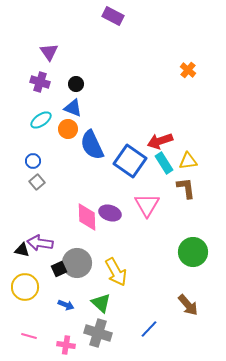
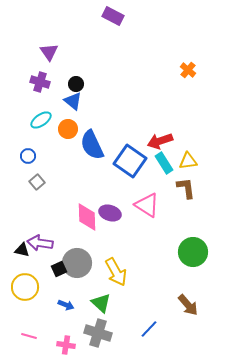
blue triangle: moved 7 px up; rotated 18 degrees clockwise
blue circle: moved 5 px left, 5 px up
pink triangle: rotated 28 degrees counterclockwise
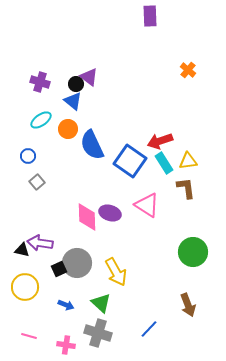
purple rectangle: moved 37 px right; rotated 60 degrees clockwise
purple triangle: moved 40 px right, 25 px down; rotated 18 degrees counterclockwise
brown arrow: rotated 20 degrees clockwise
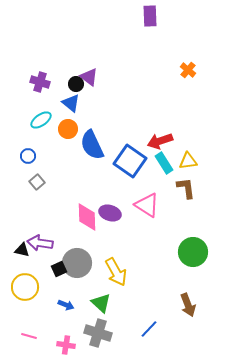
blue triangle: moved 2 px left, 2 px down
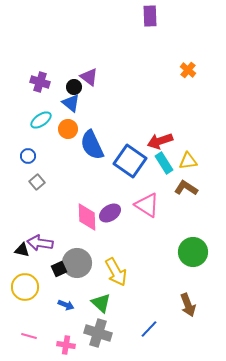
black circle: moved 2 px left, 3 px down
brown L-shape: rotated 50 degrees counterclockwise
purple ellipse: rotated 50 degrees counterclockwise
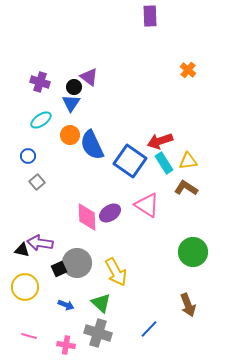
blue triangle: rotated 24 degrees clockwise
orange circle: moved 2 px right, 6 px down
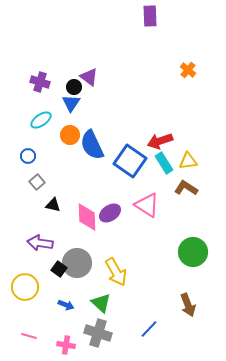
black triangle: moved 31 px right, 45 px up
black square: rotated 28 degrees counterclockwise
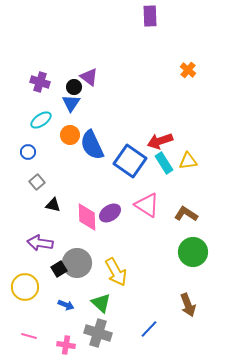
blue circle: moved 4 px up
brown L-shape: moved 26 px down
black square: rotated 21 degrees clockwise
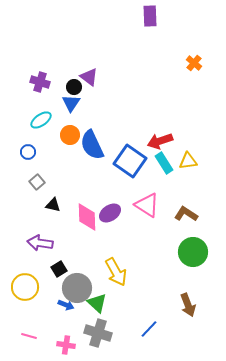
orange cross: moved 6 px right, 7 px up
gray circle: moved 25 px down
green triangle: moved 4 px left
